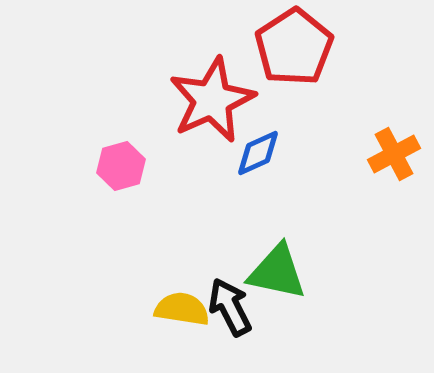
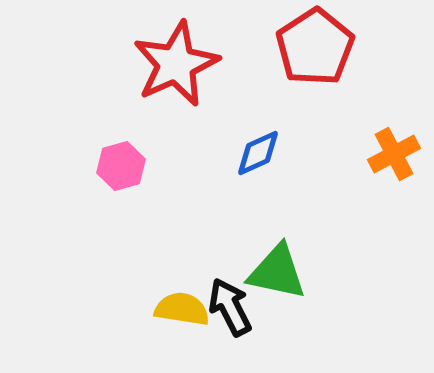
red pentagon: moved 21 px right
red star: moved 36 px left, 36 px up
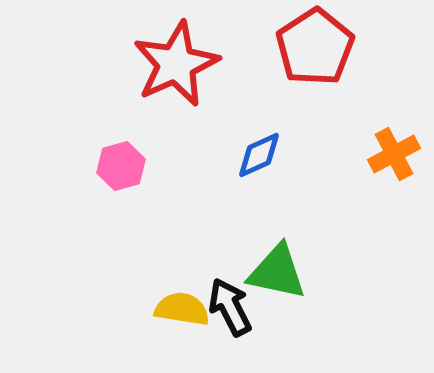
blue diamond: moved 1 px right, 2 px down
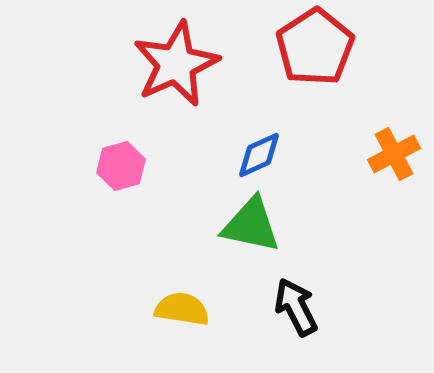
green triangle: moved 26 px left, 47 px up
black arrow: moved 66 px right
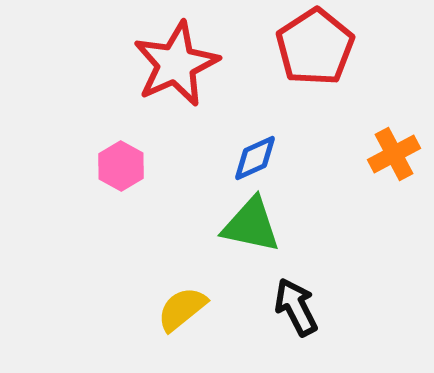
blue diamond: moved 4 px left, 3 px down
pink hexagon: rotated 15 degrees counterclockwise
yellow semicircle: rotated 48 degrees counterclockwise
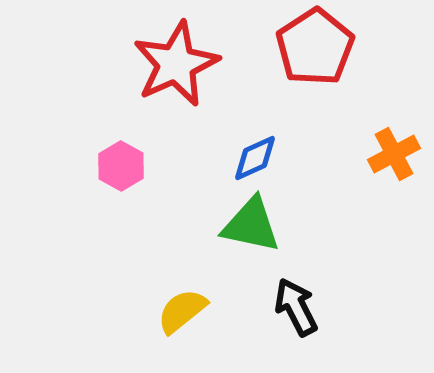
yellow semicircle: moved 2 px down
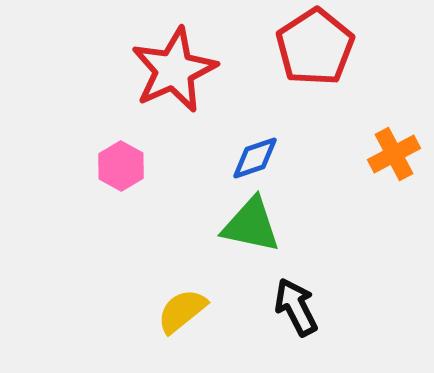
red star: moved 2 px left, 6 px down
blue diamond: rotated 6 degrees clockwise
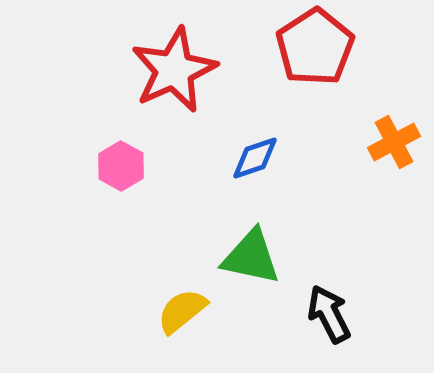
orange cross: moved 12 px up
green triangle: moved 32 px down
black arrow: moved 33 px right, 7 px down
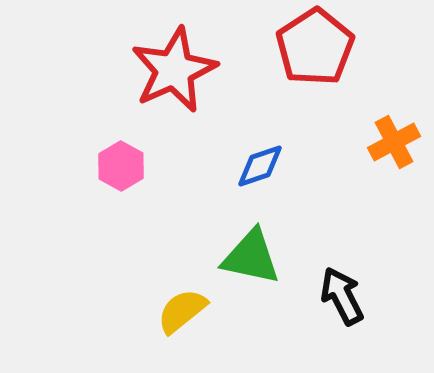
blue diamond: moved 5 px right, 8 px down
black arrow: moved 13 px right, 18 px up
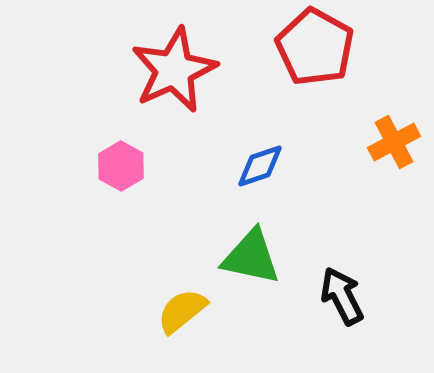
red pentagon: rotated 10 degrees counterclockwise
